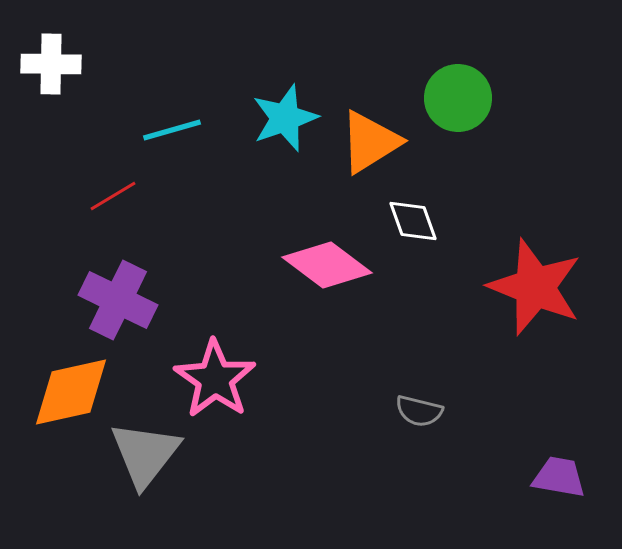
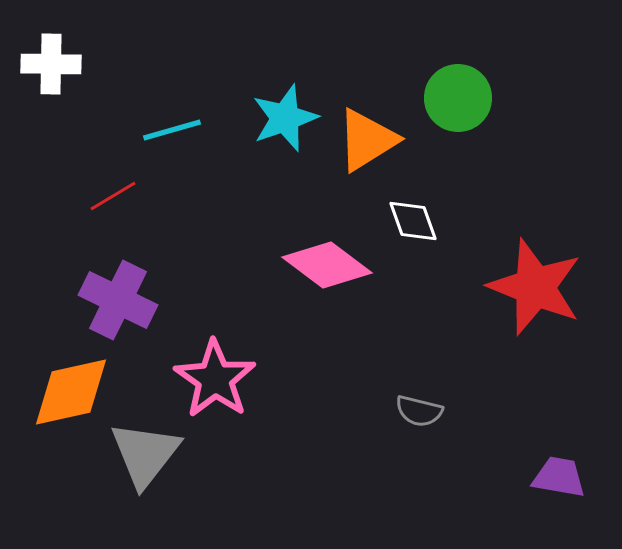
orange triangle: moved 3 px left, 2 px up
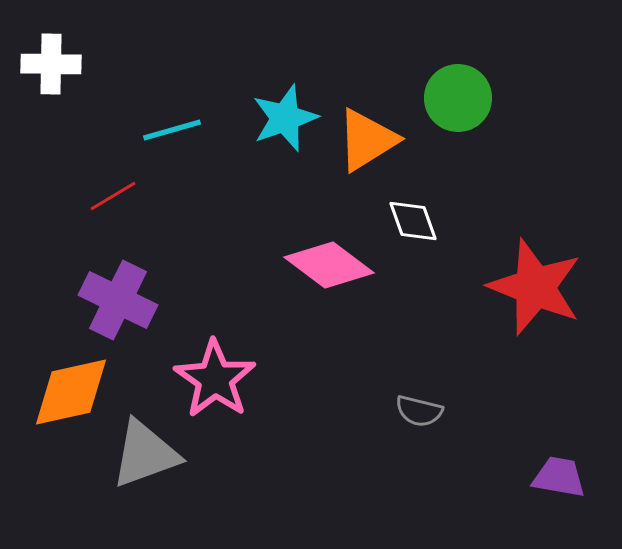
pink diamond: moved 2 px right
gray triangle: rotated 32 degrees clockwise
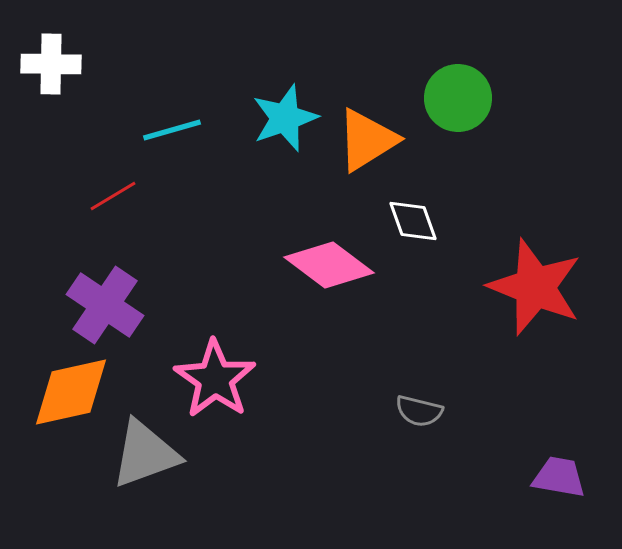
purple cross: moved 13 px left, 5 px down; rotated 8 degrees clockwise
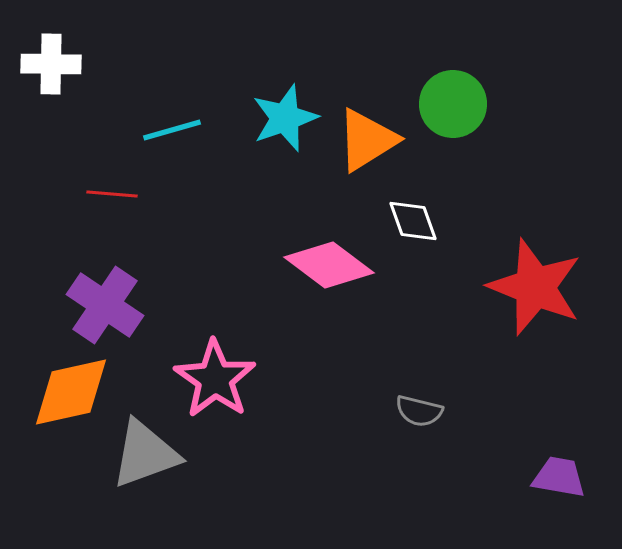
green circle: moved 5 px left, 6 px down
red line: moved 1 px left, 2 px up; rotated 36 degrees clockwise
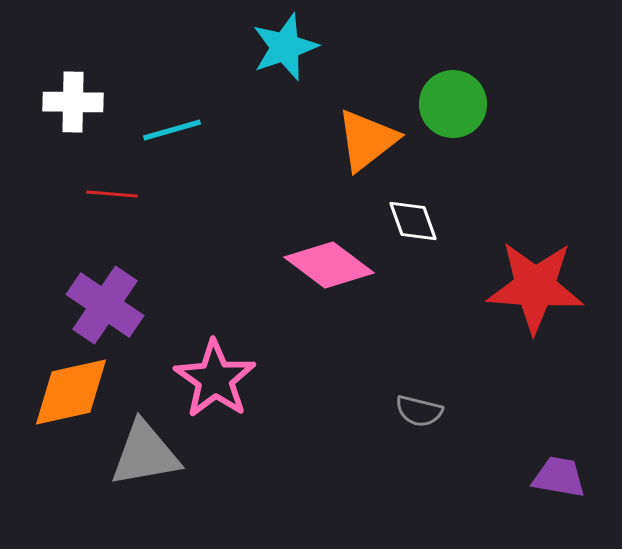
white cross: moved 22 px right, 38 px down
cyan star: moved 71 px up
orange triangle: rotated 6 degrees counterclockwise
red star: rotated 18 degrees counterclockwise
gray triangle: rotated 10 degrees clockwise
